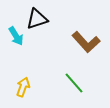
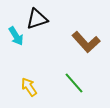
yellow arrow: moved 6 px right; rotated 54 degrees counterclockwise
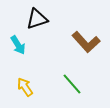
cyan arrow: moved 2 px right, 9 px down
green line: moved 2 px left, 1 px down
yellow arrow: moved 4 px left
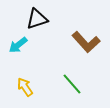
cyan arrow: rotated 84 degrees clockwise
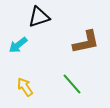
black triangle: moved 2 px right, 2 px up
brown L-shape: rotated 60 degrees counterclockwise
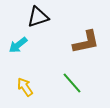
black triangle: moved 1 px left
green line: moved 1 px up
